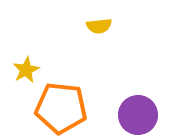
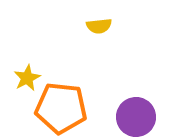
yellow star: moved 1 px right, 8 px down
purple circle: moved 2 px left, 2 px down
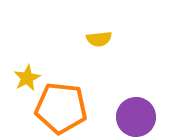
yellow semicircle: moved 13 px down
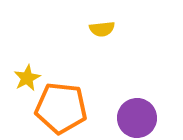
yellow semicircle: moved 3 px right, 10 px up
purple circle: moved 1 px right, 1 px down
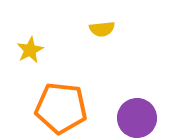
yellow star: moved 3 px right, 28 px up
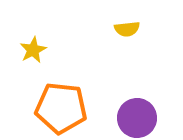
yellow semicircle: moved 25 px right
yellow star: moved 3 px right
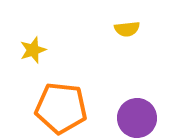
yellow star: rotated 8 degrees clockwise
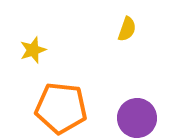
yellow semicircle: rotated 65 degrees counterclockwise
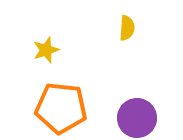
yellow semicircle: moved 1 px up; rotated 15 degrees counterclockwise
yellow star: moved 13 px right
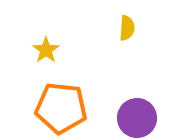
yellow star: rotated 16 degrees counterclockwise
